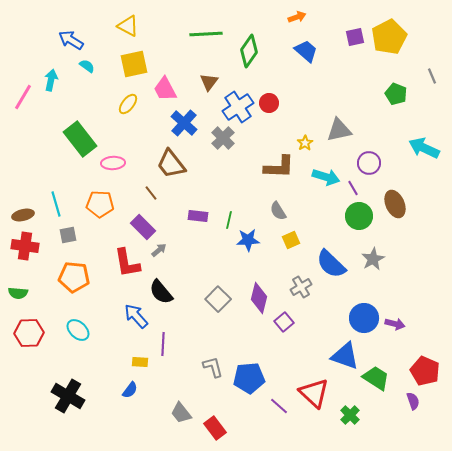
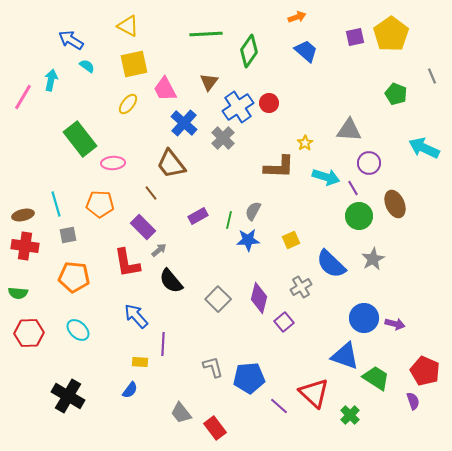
yellow pentagon at (389, 37): moved 2 px right, 3 px up; rotated 8 degrees counterclockwise
gray triangle at (339, 130): moved 10 px right; rotated 16 degrees clockwise
gray semicircle at (278, 211): moved 25 px left; rotated 60 degrees clockwise
purple rectangle at (198, 216): rotated 36 degrees counterclockwise
black semicircle at (161, 292): moved 10 px right, 11 px up
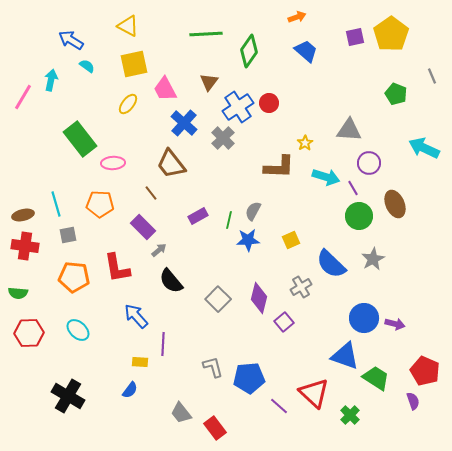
red L-shape at (127, 263): moved 10 px left, 5 px down
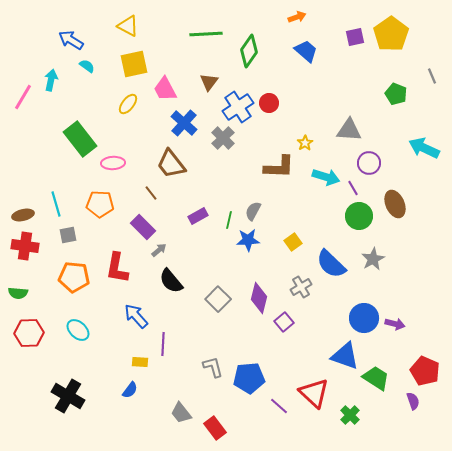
yellow square at (291, 240): moved 2 px right, 2 px down; rotated 12 degrees counterclockwise
red L-shape at (117, 268): rotated 20 degrees clockwise
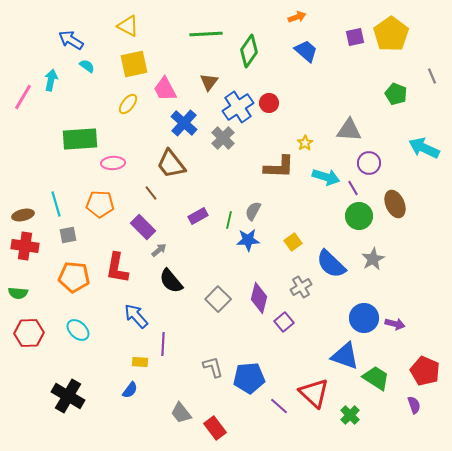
green rectangle at (80, 139): rotated 56 degrees counterclockwise
purple semicircle at (413, 401): moved 1 px right, 4 px down
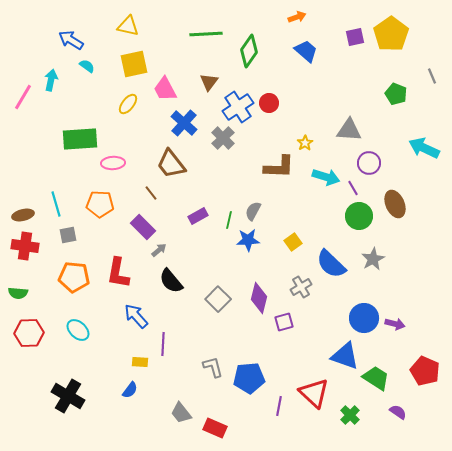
yellow triangle at (128, 26): rotated 15 degrees counterclockwise
red L-shape at (117, 268): moved 1 px right, 5 px down
purple square at (284, 322): rotated 24 degrees clockwise
purple semicircle at (414, 405): moved 16 px left, 7 px down; rotated 36 degrees counterclockwise
purple line at (279, 406): rotated 60 degrees clockwise
red rectangle at (215, 428): rotated 30 degrees counterclockwise
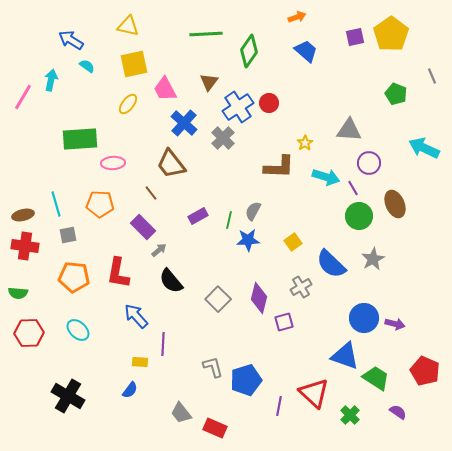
blue pentagon at (249, 378): moved 3 px left, 2 px down; rotated 12 degrees counterclockwise
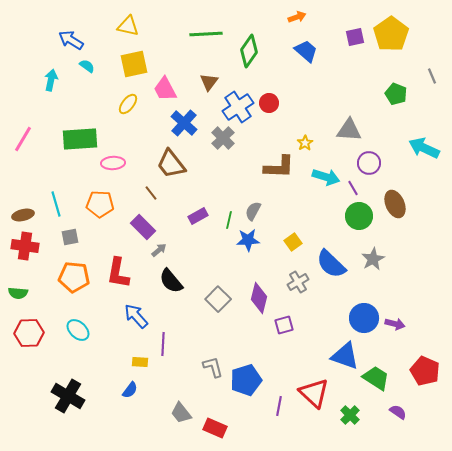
pink line at (23, 97): moved 42 px down
gray square at (68, 235): moved 2 px right, 2 px down
gray cross at (301, 287): moved 3 px left, 5 px up
purple square at (284, 322): moved 3 px down
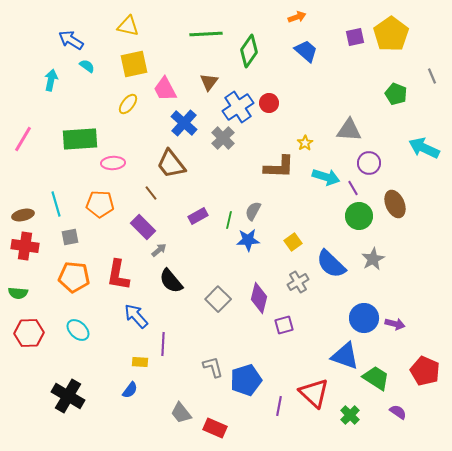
red L-shape at (118, 273): moved 2 px down
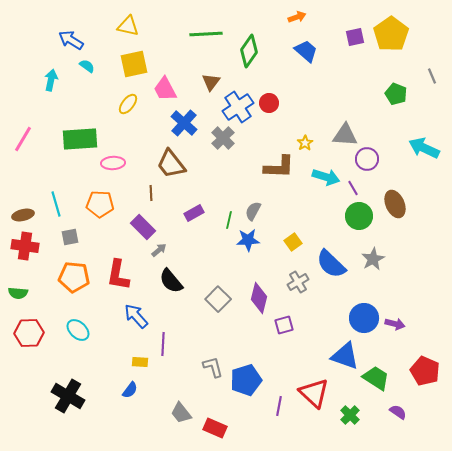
brown triangle at (209, 82): moved 2 px right
gray triangle at (349, 130): moved 4 px left, 5 px down
purple circle at (369, 163): moved 2 px left, 4 px up
brown line at (151, 193): rotated 35 degrees clockwise
purple rectangle at (198, 216): moved 4 px left, 3 px up
